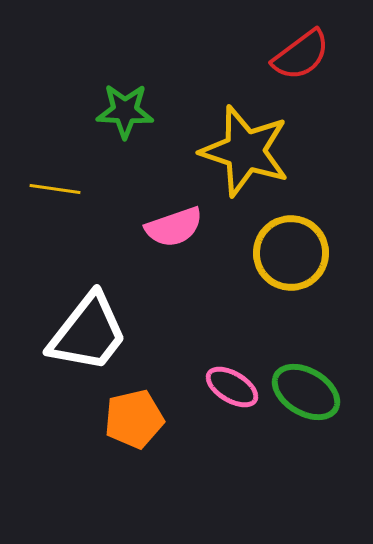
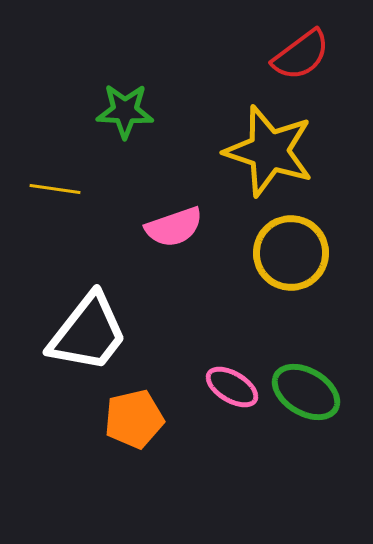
yellow star: moved 24 px right
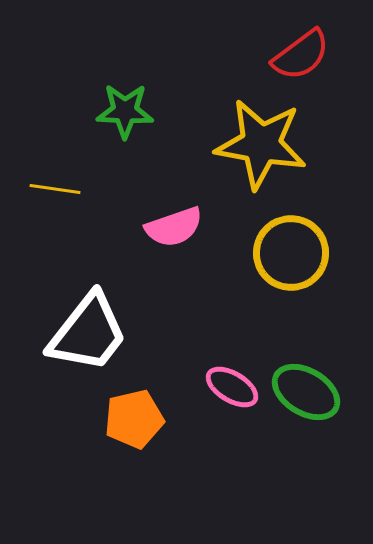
yellow star: moved 8 px left, 7 px up; rotated 8 degrees counterclockwise
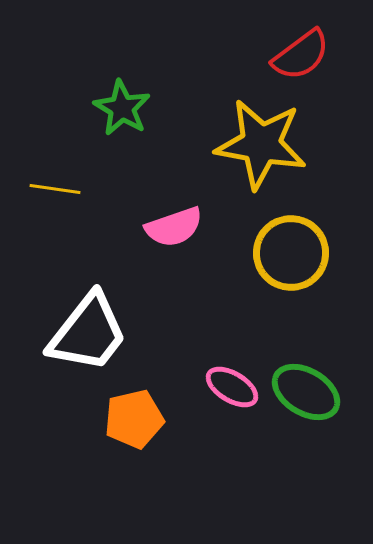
green star: moved 3 px left, 3 px up; rotated 28 degrees clockwise
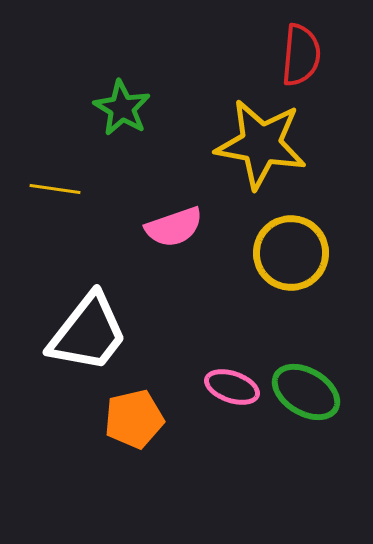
red semicircle: rotated 48 degrees counterclockwise
pink ellipse: rotated 12 degrees counterclockwise
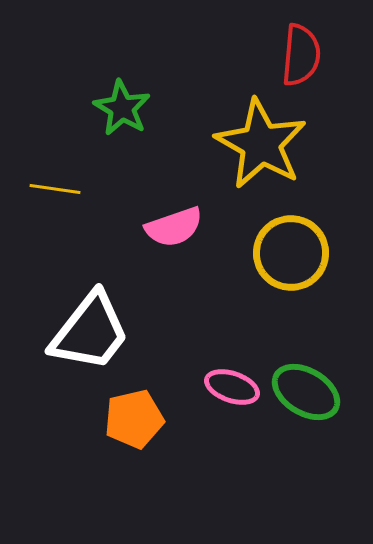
yellow star: rotated 20 degrees clockwise
white trapezoid: moved 2 px right, 1 px up
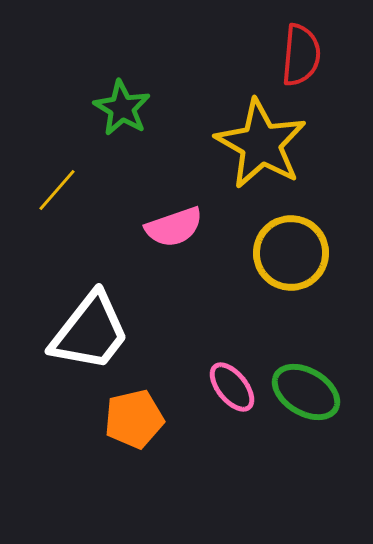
yellow line: moved 2 px right, 1 px down; rotated 57 degrees counterclockwise
pink ellipse: rotated 32 degrees clockwise
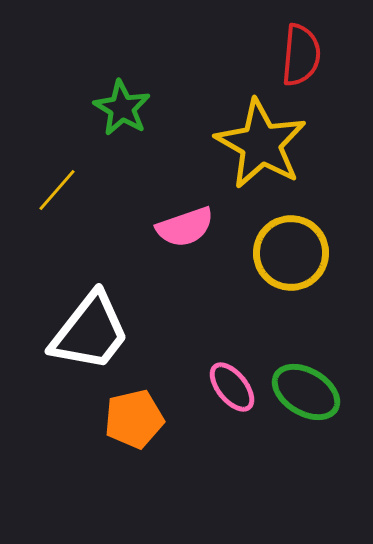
pink semicircle: moved 11 px right
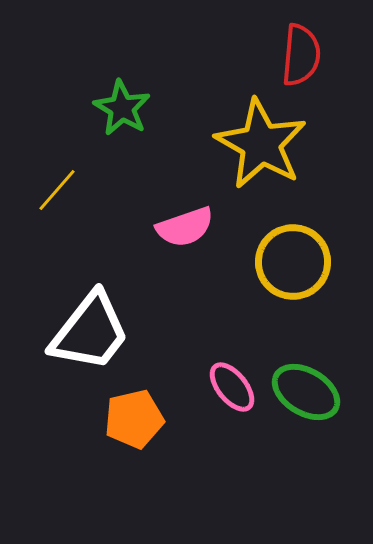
yellow circle: moved 2 px right, 9 px down
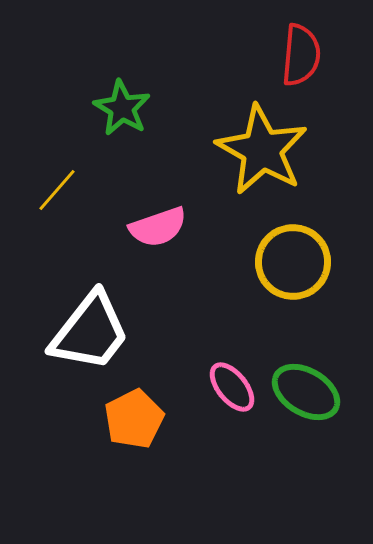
yellow star: moved 1 px right, 6 px down
pink semicircle: moved 27 px left
orange pentagon: rotated 14 degrees counterclockwise
